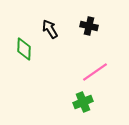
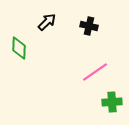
black arrow: moved 3 px left, 7 px up; rotated 78 degrees clockwise
green diamond: moved 5 px left, 1 px up
green cross: moved 29 px right; rotated 18 degrees clockwise
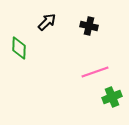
pink line: rotated 16 degrees clockwise
green cross: moved 5 px up; rotated 18 degrees counterclockwise
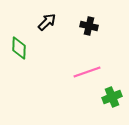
pink line: moved 8 px left
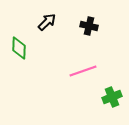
pink line: moved 4 px left, 1 px up
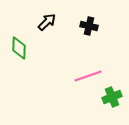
pink line: moved 5 px right, 5 px down
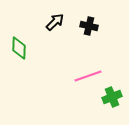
black arrow: moved 8 px right
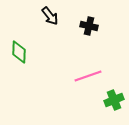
black arrow: moved 5 px left, 6 px up; rotated 96 degrees clockwise
green diamond: moved 4 px down
green cross: moved 2 px right, 3 px down
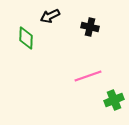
black arrow: rotated 102 degrees clockwise
black cross: moved 1 px right, 1 px down
green diamond: moved 7 px right, 14 px up
